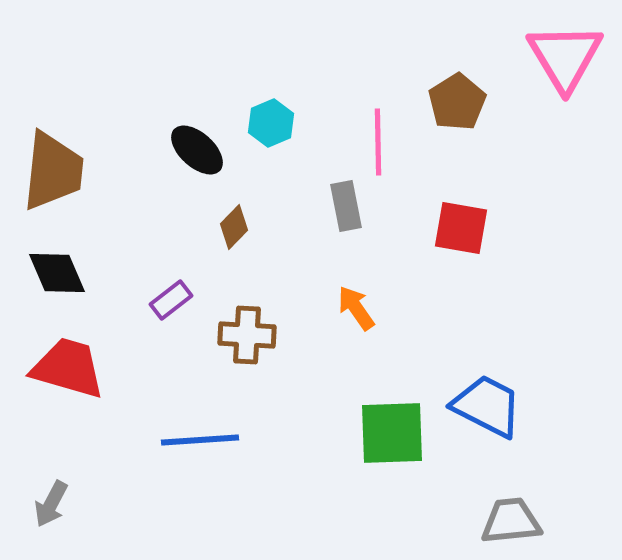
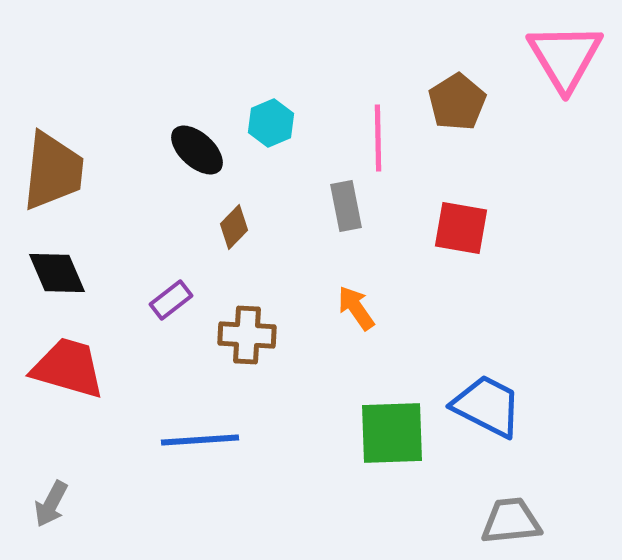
pink line: moved 4 px up
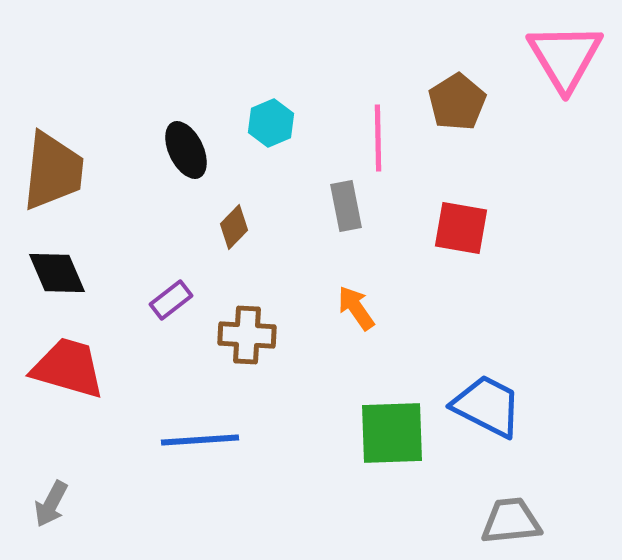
black ellipse: moved 11 px left; rotated 22 degrees clockwise
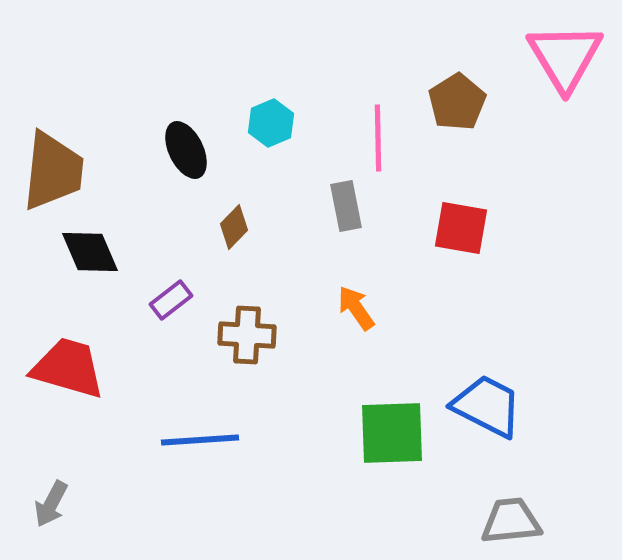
black diamond: moved 33 px right, 21 px up
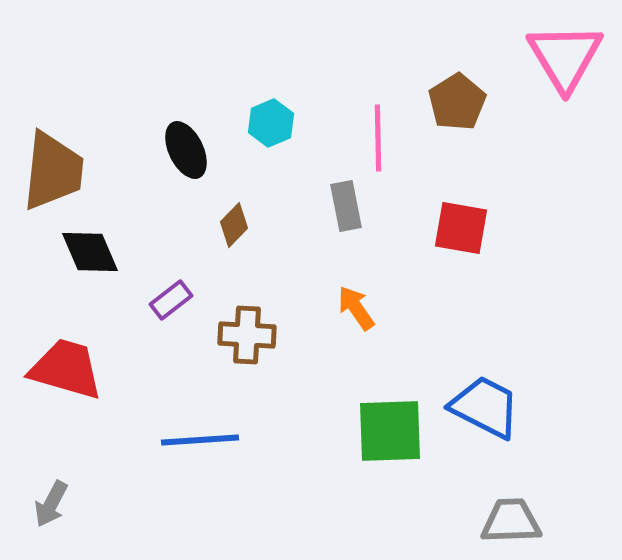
brown diamond: moved 2 px up
red trapezoid: moved 2 px left, 1 px down
blue trapezoid: moved 2 px left, 1 px down
green square: moved 2 px left, 2 px up
gray trapezoid: rotated 4 degrees clockwise
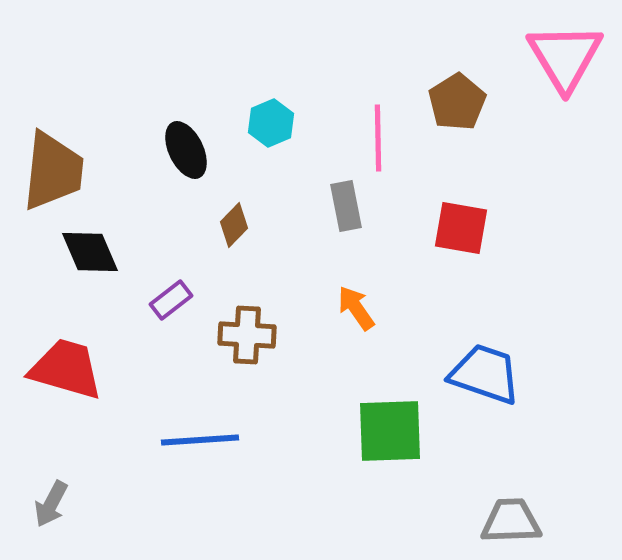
blue trapezoid: moved 33 px up; rotated 8 degrees counterclockwise
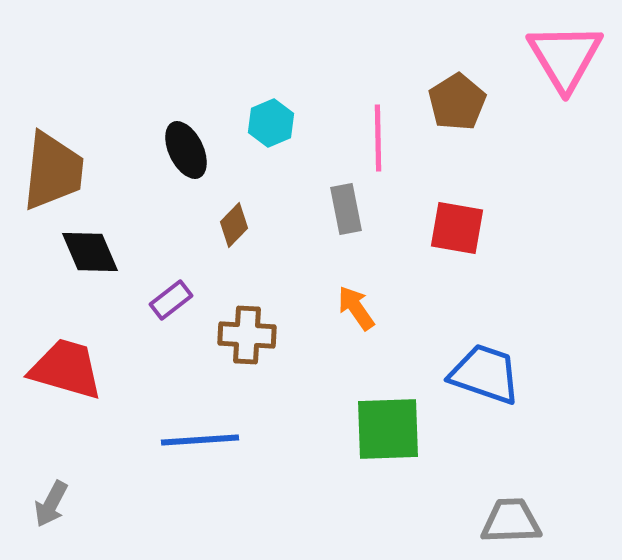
gray rectangle: moved 3 px down
red square: moved 4 px left
green square: moved 2 px left, 2 px up
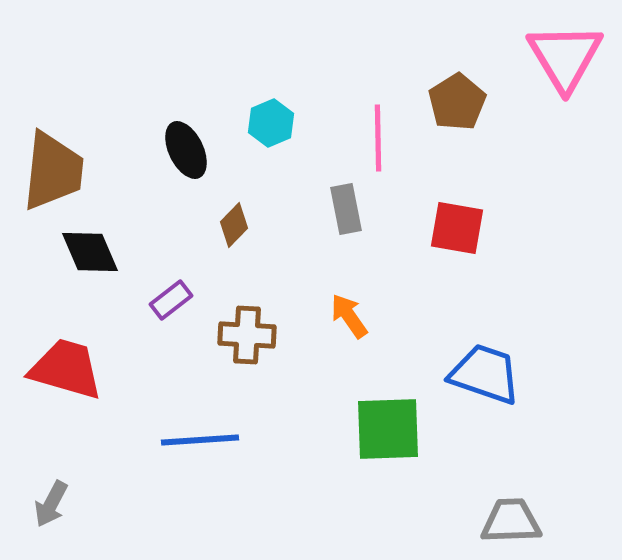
orange arrow: moved 7 px left, 8 px down
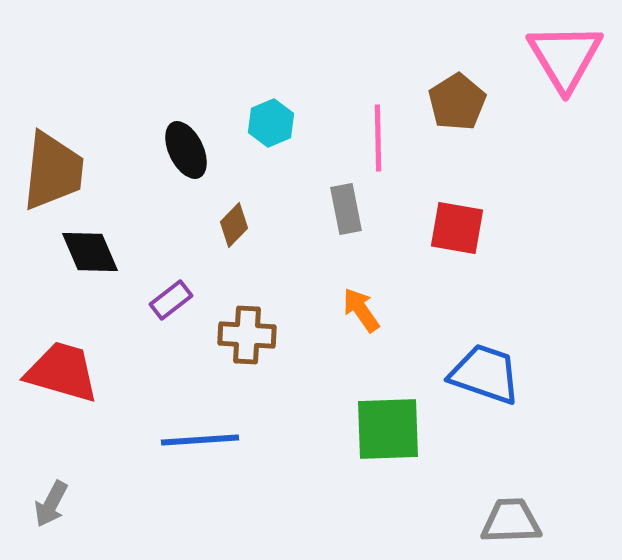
orange arrow: moved 12 px right, 6 px up
red trapezoid: moved 4 px left, 3 px down
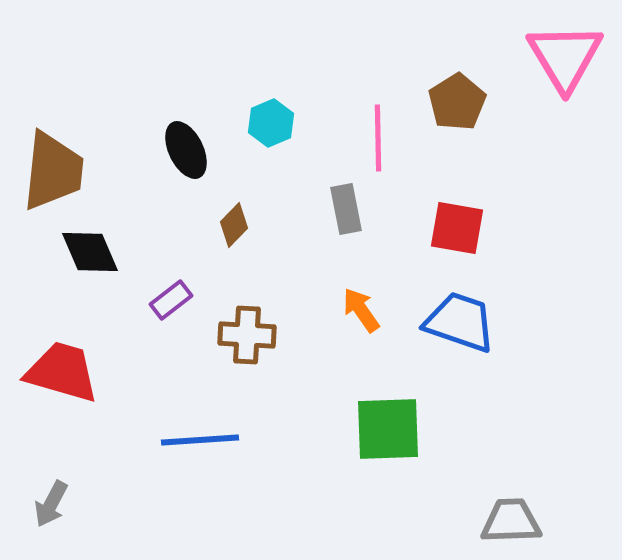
blue trapezoid: moved 25 px left, 52 px up
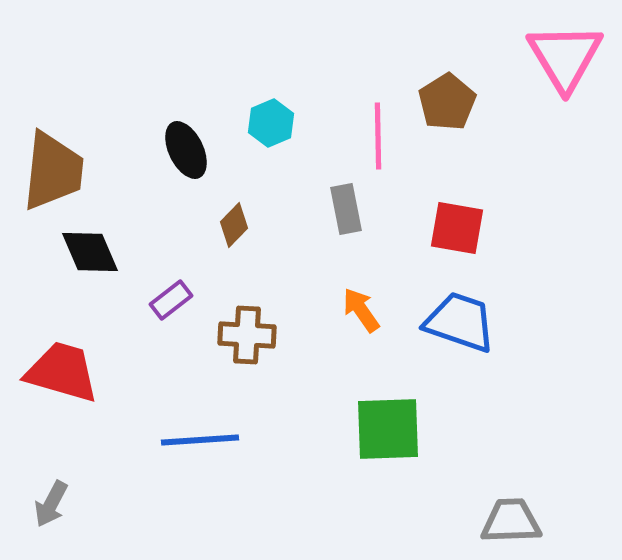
brown pentagon: moved 10 px left
pink line: moved 2 px up
